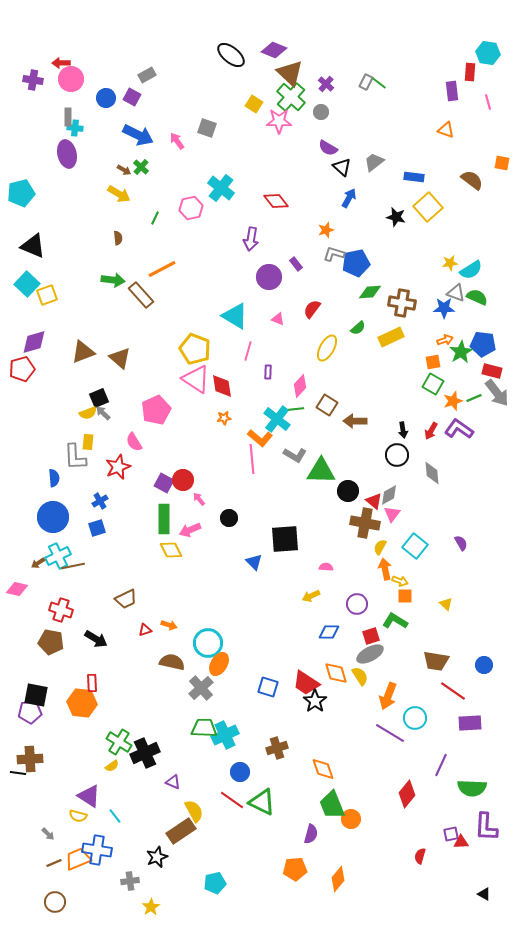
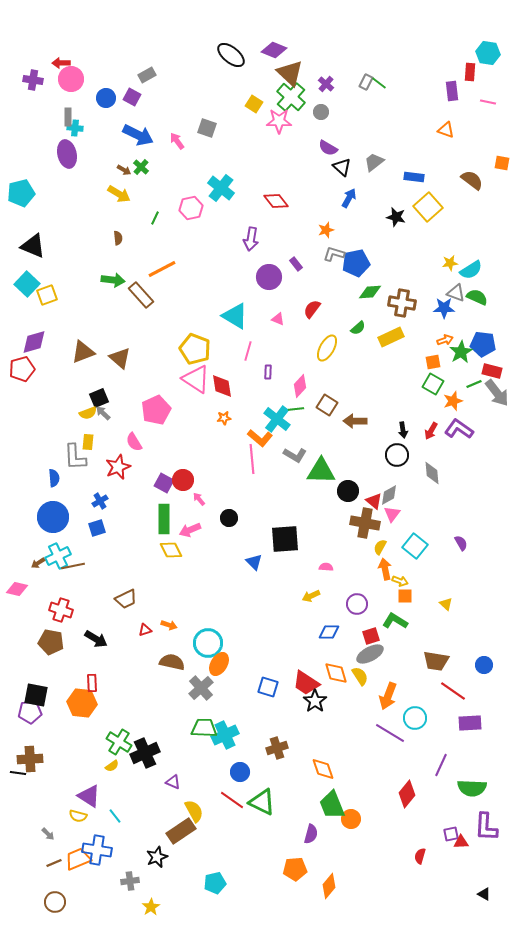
pink line at (488, 102): rotated 63 degrees counterclockwise
green line at (474, 398): moved 14 px up
orange diamond at (338, 879): moved 9 px left, 7 px down
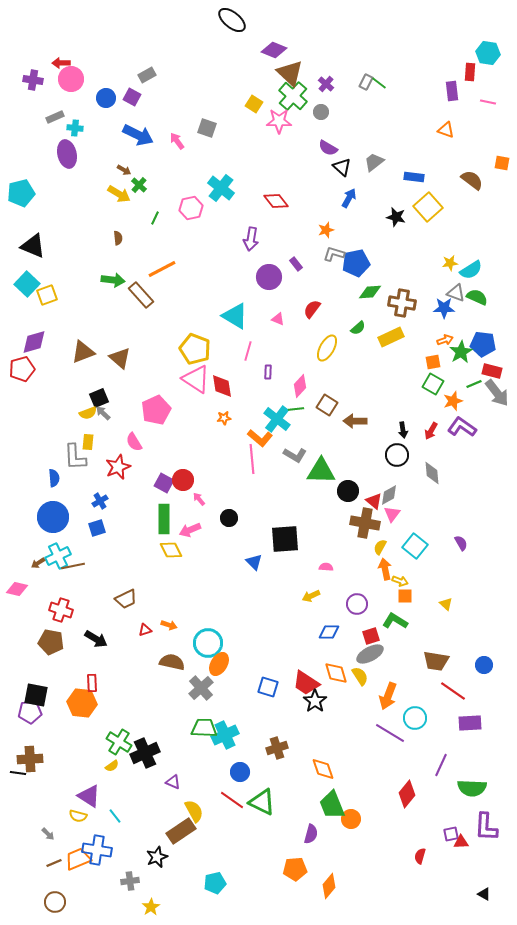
black ellipse at (231, 55): moved 1 px right, 35 px up
green cross at (291, 97): moved 2 px right, 1 px up
gray rectangle at (68, 117): moved 13 px left; rotated 66 degrees clockwise
green cross at (141, 167): moved 2 px left, 18 px down
purple L-shape at (459, 429): moved 3 px right, 2 px up
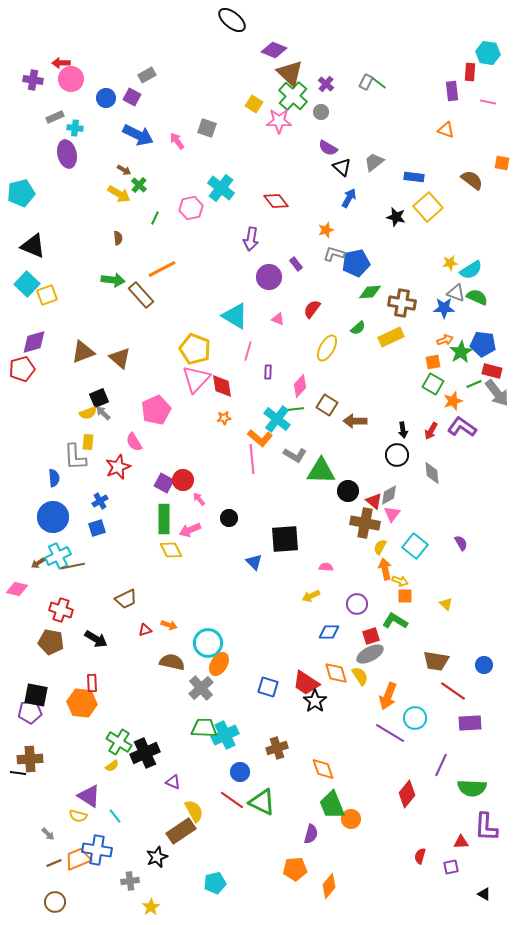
pink triangle at (196, 379): rotated 40 degrees clockwise
purple square at (451, 834): moved 33 px down
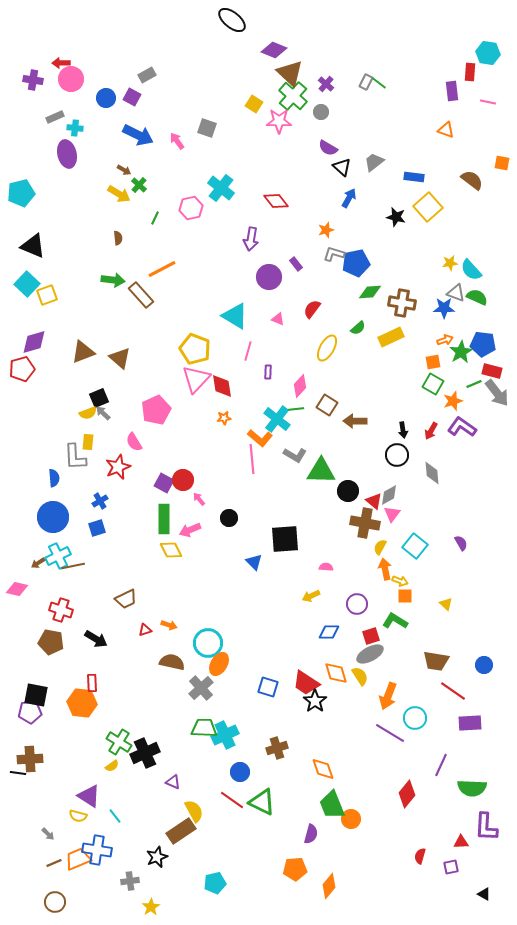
cyan semicircle at (471, 270): rotated 80 degrees clockwise
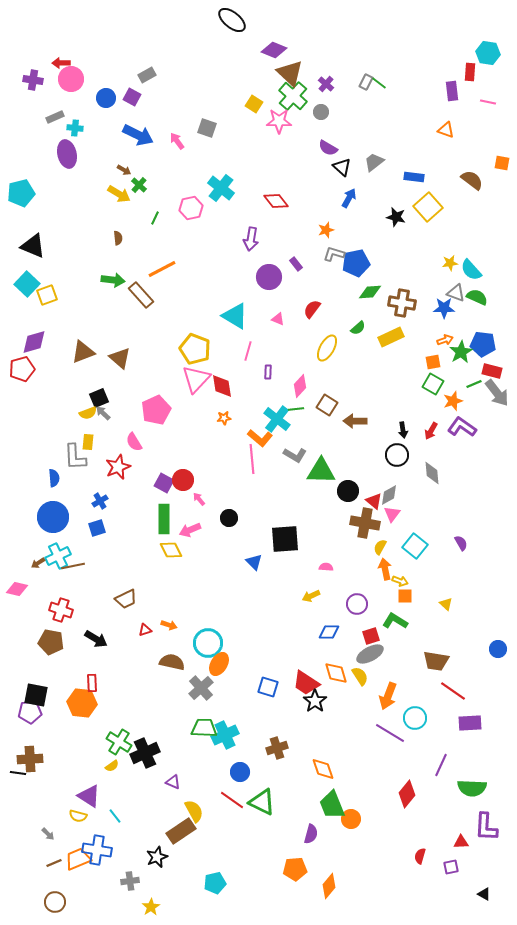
blue circle at (484, 665): moved 14 px right, 16 px up
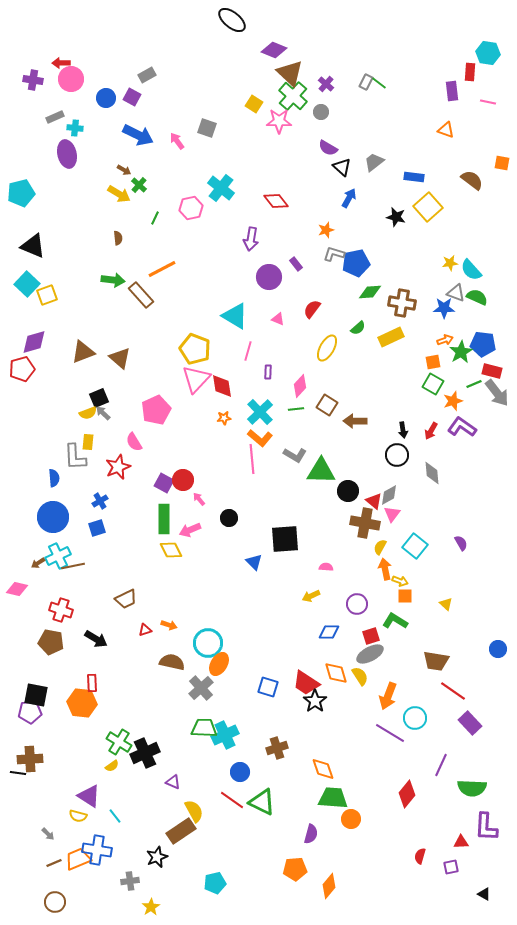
cyan cross at (277, 419): moved 17 px left, 7 px up; rotated 8 degrees clockwise
purple rectangle at (470, 723): rotated 50 degrees clockwise
green trapezoid at (332, 805): moved 1 px right, 7 px up; rotated 116 degrees clockwise
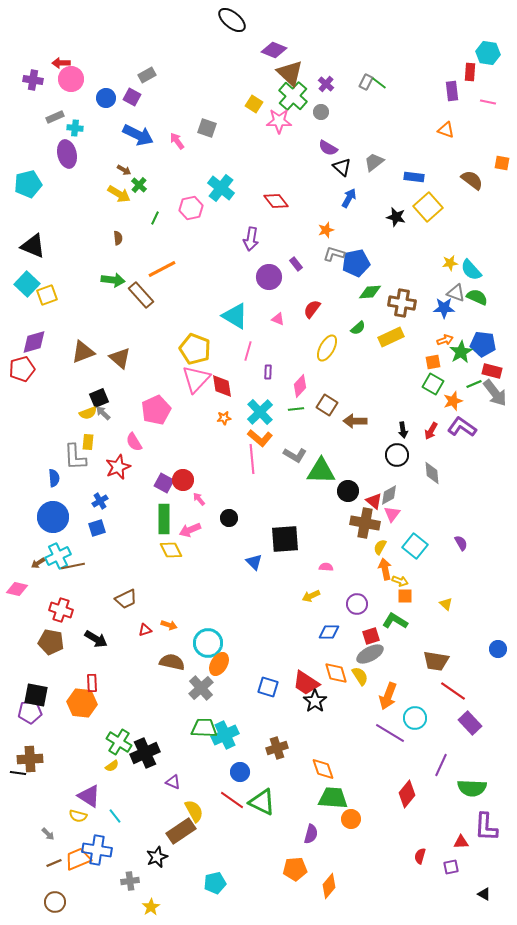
cyan pentagon at (21, 193): moved 7 px right, 9 px up
gray arrow at (497, 393): moved 2 px left
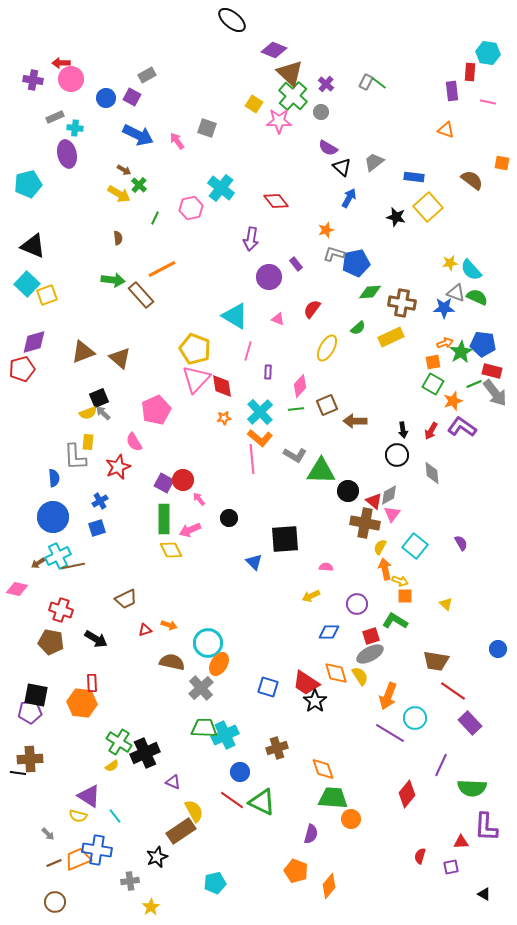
orange arrow at (445, 340): moved 3 px down
brown square at (327, 405): rotated 35 degrees clockwise
orange pentagon at (295, 869): moved 1 px right, 2 px down; rotated 25 degrees clockwise
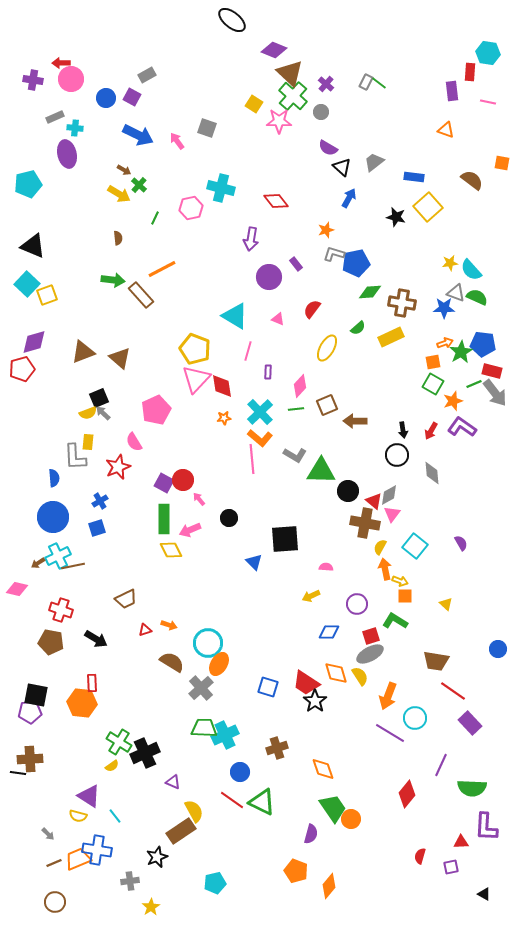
cyan cross at (221, 188): rotated 24 degrees counterclockwise
brown semicircle at (172, 662): rotated 20 degrees clockwise
green trapezoid at (333, 798): moved 10 px down; rotated 52 degrees clockwise
